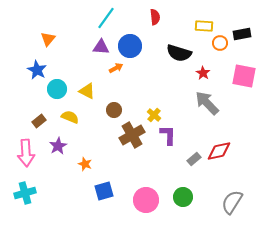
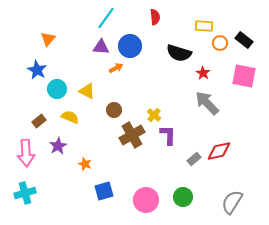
black rectangle: moved 2 px right, 6 px down; rotated 48 degrees clockwise
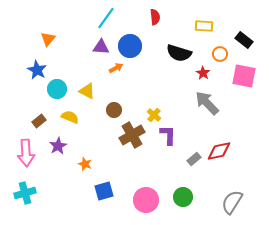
orange circle: moved 11 px down
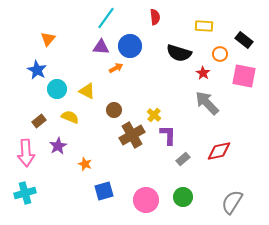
gray rectangle: moved 11 px left
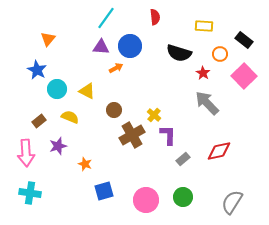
pink square: rotated 35 degrees clockwise
purple star: rotated 12 degrees clockwise
cyan cross: moved 5 px right; rotated 25 degrees clockwise
